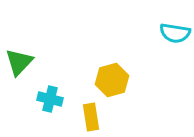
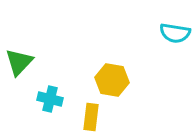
yellow hexagon: rotated 24 degrees clockwise
yellow rectangle: rotated 16 degrees clockwise
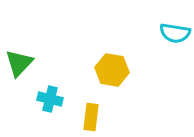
green triangle: moved 1 px down
yellow hexagon: moved 10 px up
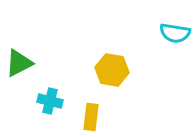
green triangle: rotated 20 degrees clockwise
cyan cross: moved 2 px down
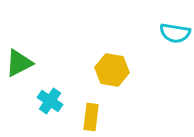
cyan cross: rotated 20 degrees clockwise
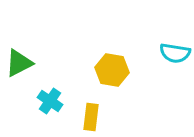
cyan semicircle: moved 20 px down
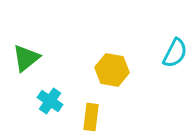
cyan semicircle: rotated 72 degrees counterclockwise
green triangle: moved 7 px right, 5 px up; rotated 12 degrees counterclockwise
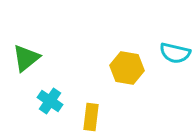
cyan semicircle: rotated 76 degrees clockwise
yellow hexagon: moved 15 px right, 2 px up
